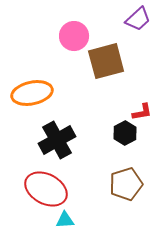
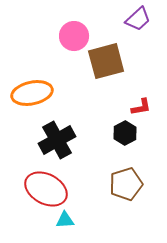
red L-shape: moved 1 px left, 5 px up
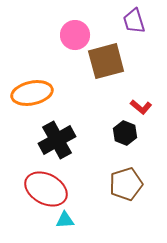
purple trapezoid: moved 4 px left, 2 px down; rotated 116 degrees clockwise
pink circle: moved 1 px right, 1 px up
red L-shape: rotated 50 degrees clockwise
black hexagon: rotated 10 degrees counterclockwise
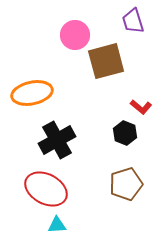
purple trapezoid: moved 1 px left
cyan triangle: moved 8 px left, 5 px down
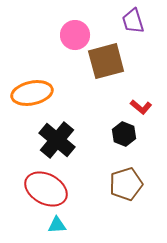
black hexagon: moved 1 px left, 1 px down
black cross: rotated 21 degrees counterclockwise
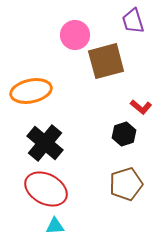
orange ellipse: moved 1 px left, 2 px up
black hexagon: rotated 20 degrees clockwise
black cross: moved 12 px left, 3 px down
cyan triangle: moved 2 px left, 1 px down
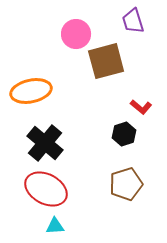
pink circle: moved 1 px right, 1 px up
